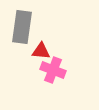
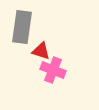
red triangle: rotated 12 degrees clockwise
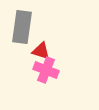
pink cross: moved 7 px left
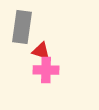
pink cross: rotated 20 degrees counterclockwise
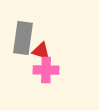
gray rectangle: moved 1 px right, 11 px down
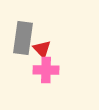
red triangle: moved 1 px right, 2 px up; rotated 30 degrees clockwise
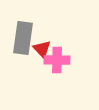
pink cross: moved 11 px right, 10 px up
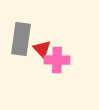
gray rectangle: moved 2 px left, 1 px down
